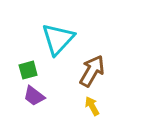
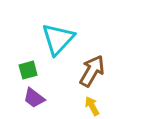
purple trapezoid: moved 2 px down
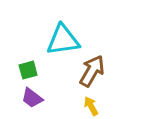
cyan triangle: moved 5 px right, 1 px down; rotated 39 degrees clockwise
purple trapezoid: moved 2 px left
yellow arrow: moved 1 px left
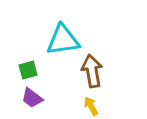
brown arrow: rotated 40 degrees counterclockwise
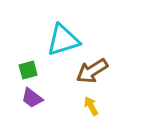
cyan triangle: rotated 9 degrees counterclockwise
brown arrow: rotated 112 degrees counterclockwise
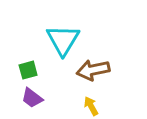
cyan triangle: rotated 42 degrees counterclockwise
brown arrow: moved 1 px right, 1 px up; rotated 20 degrees clockwise
